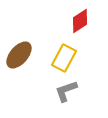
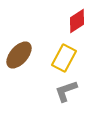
red diamond: moved 3 px left
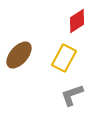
gray L-shape: moved 6 px right, 4 px down
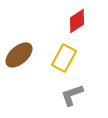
brown ellipse: rotated 8 degrees clockwise
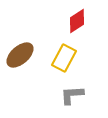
brown ellipse: moved 1 px right
gray L-shape: rotated 15 degrees clockwise
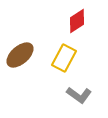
gray L-shape: moved 7 px right; rotated 140 degrees counterclockwise
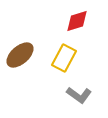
red diamond: rotated 15 degrees clockwise
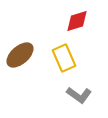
yellow rectangle: rotated 52 degrees counterclockwise
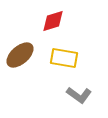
red diamond: moved 24 px left
yellow rectangle: rotated 56 degrees counterclockwise
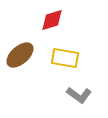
red diamond: moved 1 px left, 1 px up
yellow rectangle: moved 1 px right
